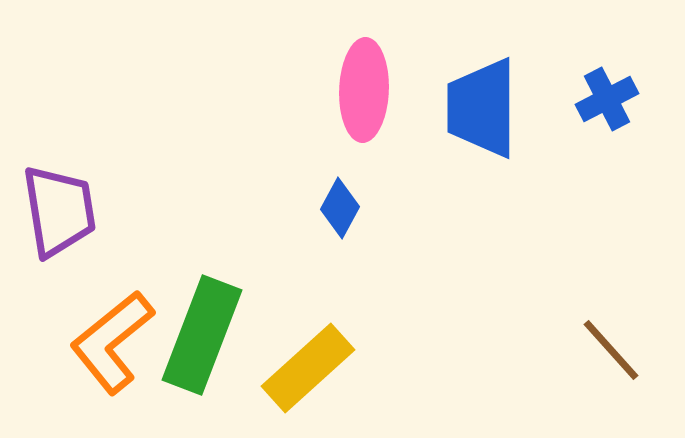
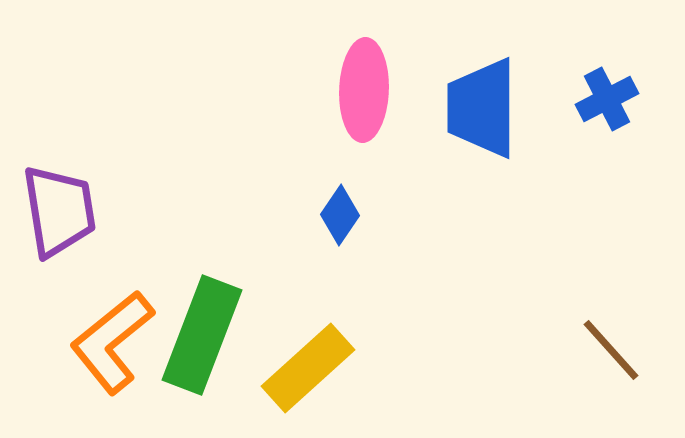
blue diamond: moved 7 px down; rotated 6 degrees clockwise
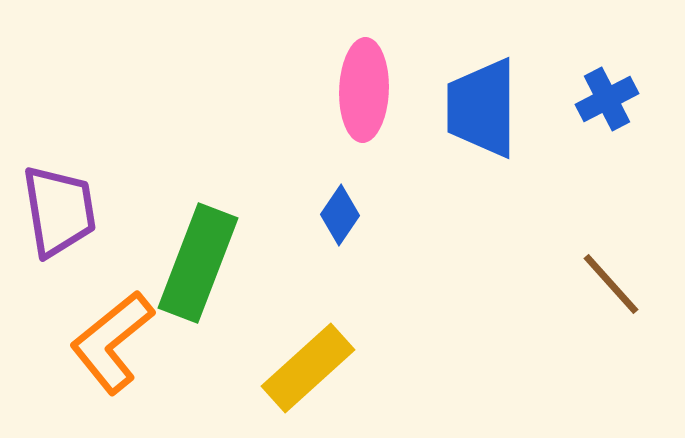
green rectangle: moved 4 px left, 72 px up
brown line: moved 66 px up
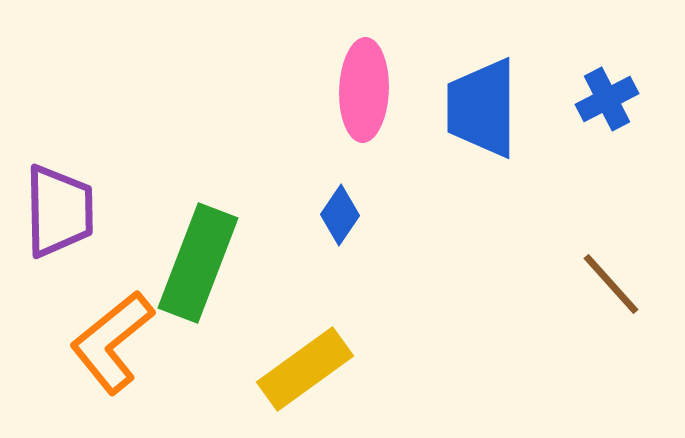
purple trapezoid: rotated 8 degrees clockwise
yellow rectangle: moved 3 px left, 1 px down; rotated 6 degrees clockwise
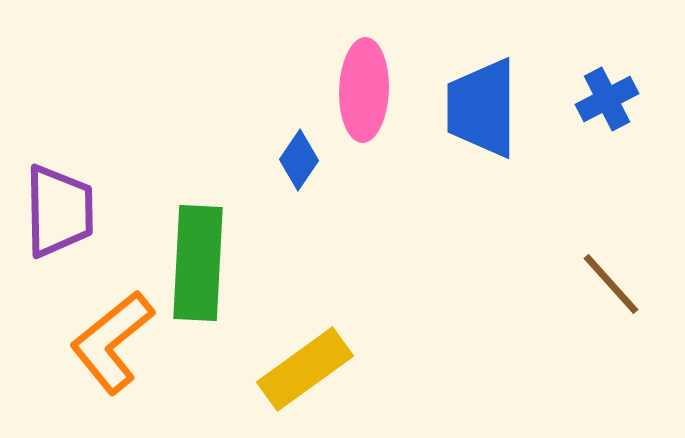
blue diamond: moved 41 px left, 55 px up
green rectangle: rotated 18 degrees counterclockwise
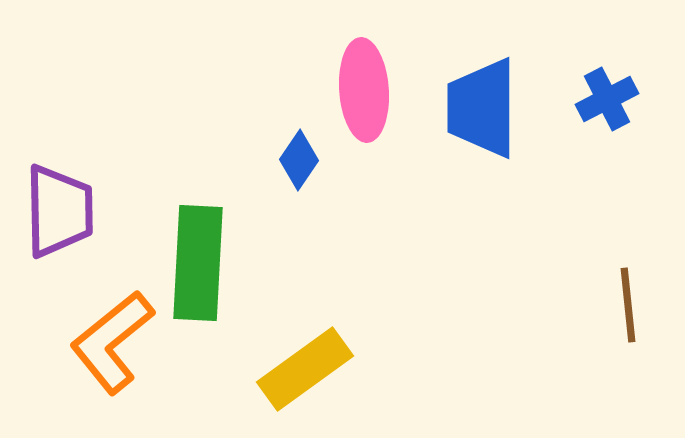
pink ellipse: rotated 6 degrees counterclockwise
brown line: moved 17 px right, 21 px down; rotated 36 degrees clockwise
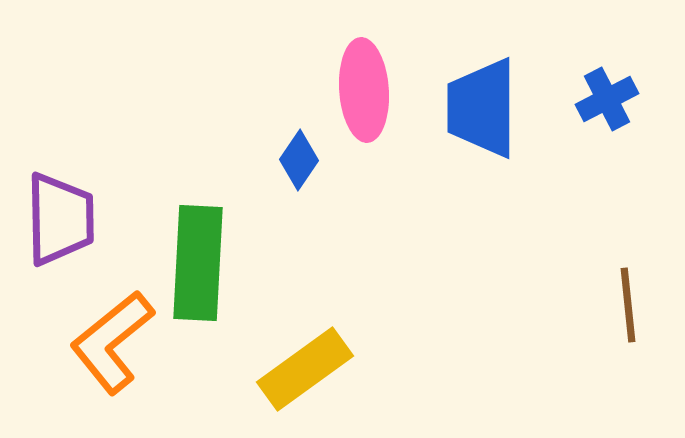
purple trapezoid: moved 1 px right, 8 px down
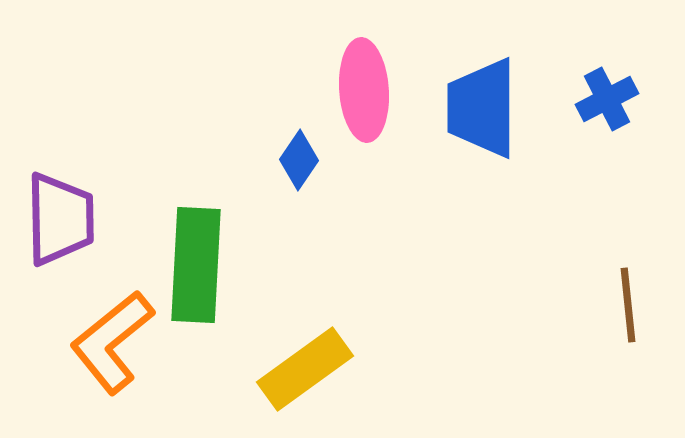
green rectangle: moved 2 px left, 2 px down
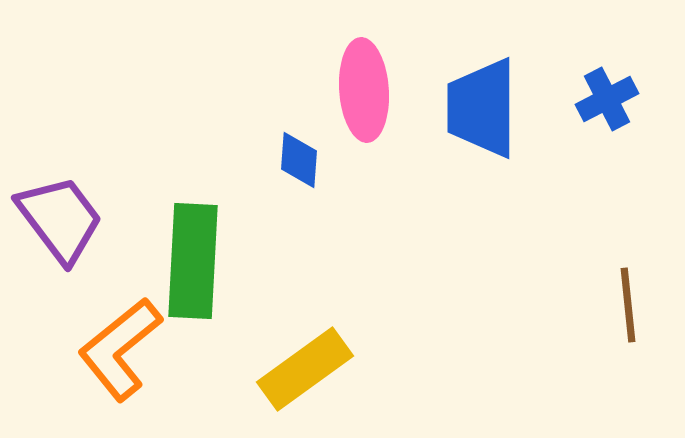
blue diamond: rotated 30 degrees counterclockwise
purple trapezoid: rotated 36 degrees counterclockwise
green rectangle: moved 3 px left, 4 px up
orange L-shape: moved 8 px right, 7 px down
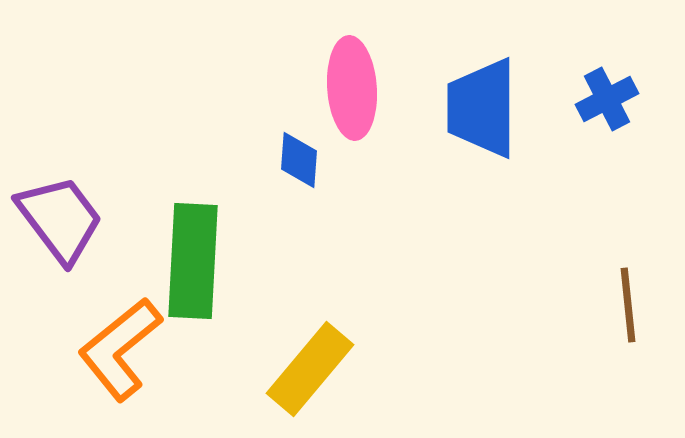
pink ellipse: moved 12 px left, 2 px up
yellow rectangle: moved 5 px right; rotated 14 degrees counterclockwise
